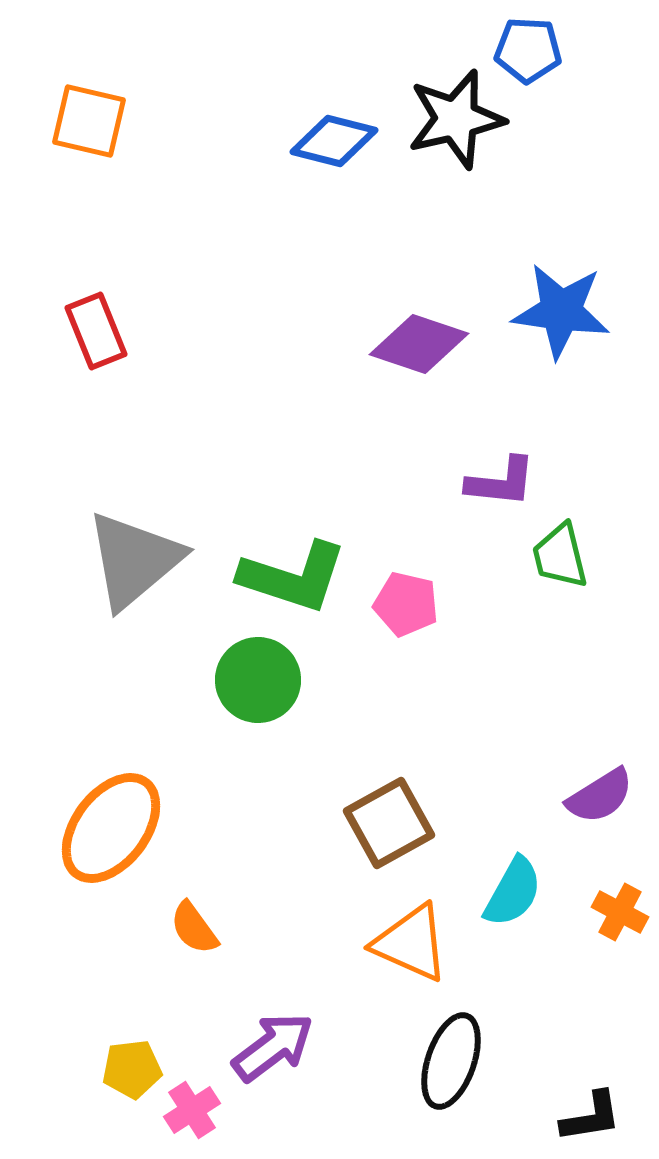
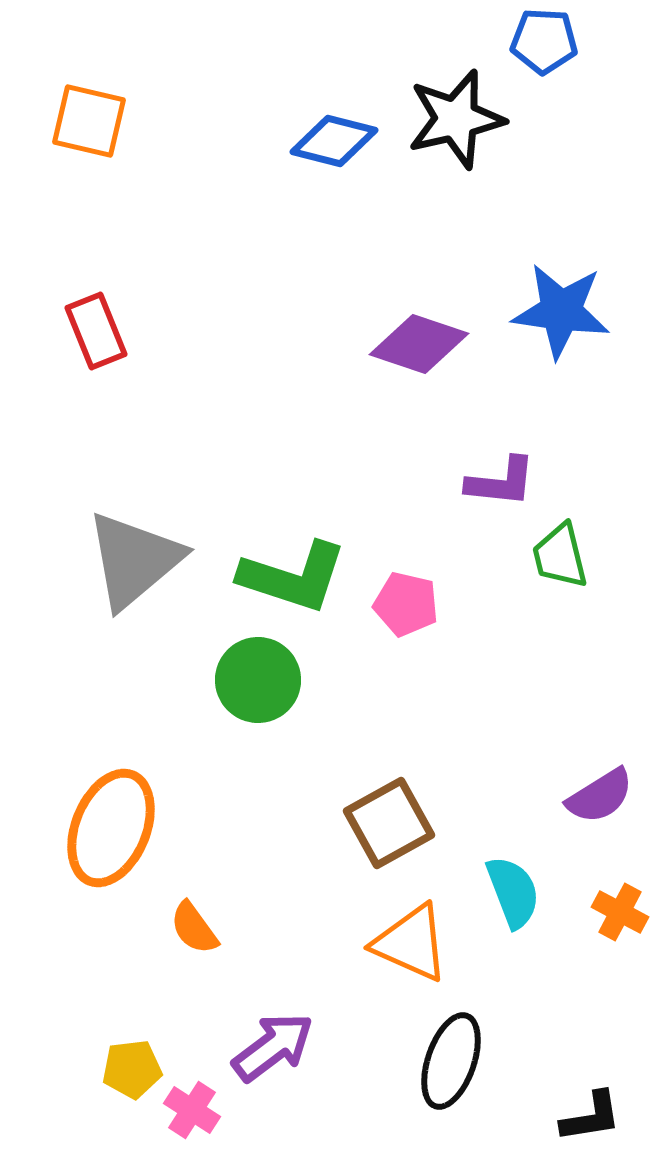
blue pentagon: moved 16 px right, 9 px up
orange ellipse: rotated 15 degrees counterclockwise
cyan semicircle: rotated 50 degrees counterclockwise
pink cross: rotated 24 degrees counterclockwise
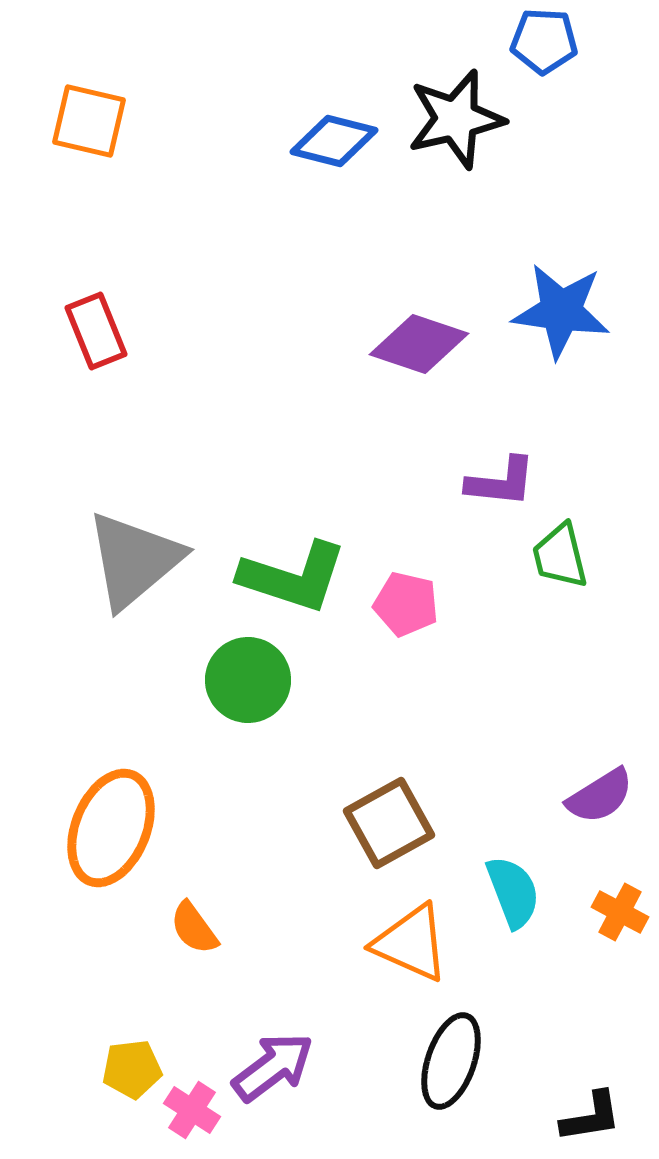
green circle: moved 10 px left
purple arrow: moved 20 px down
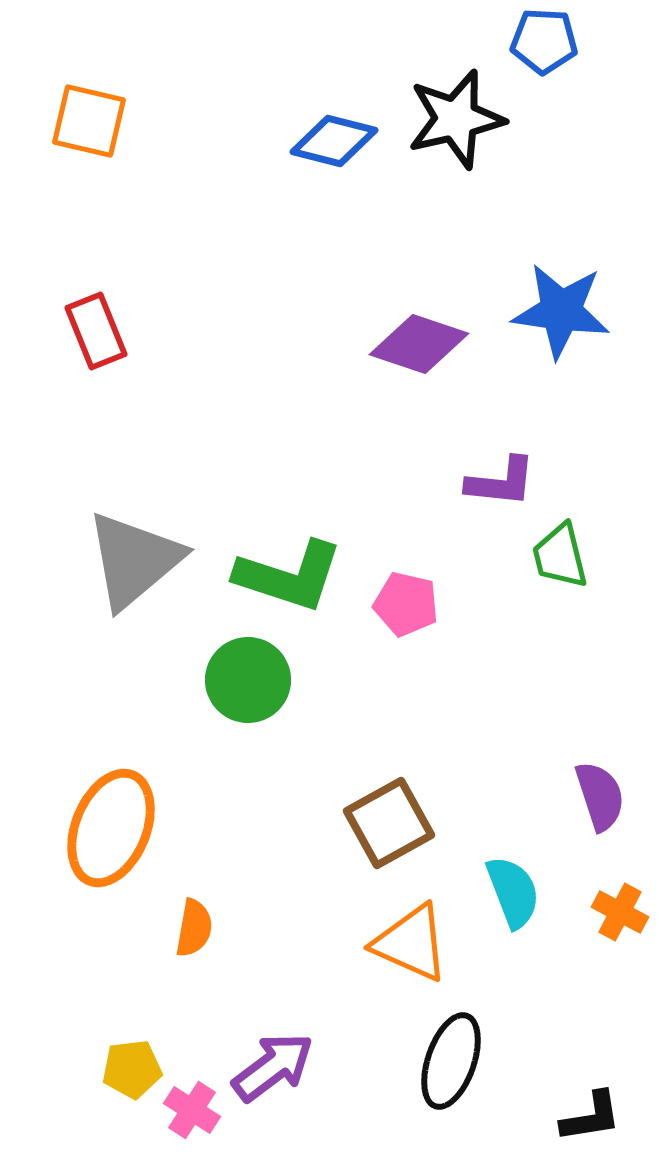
green L-shape: moved 4 px left, 1 px up
purple semicircle: rotated 76 degrees counterclockwise
orange semicircle: rotated 134 degrees counterclockwise
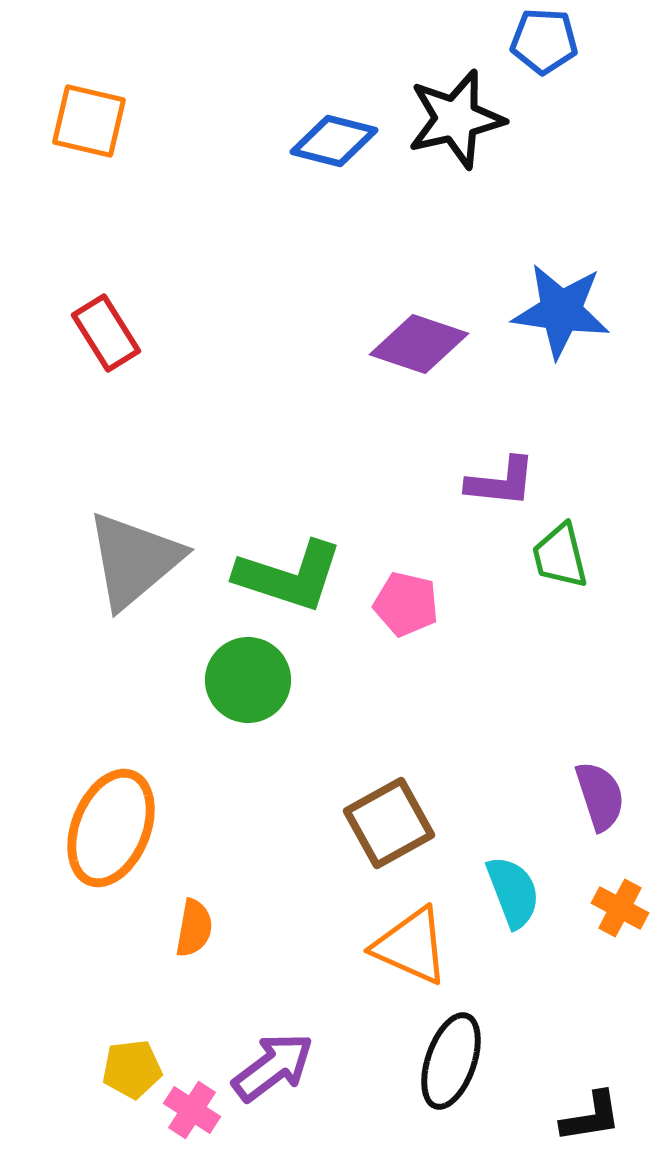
red rectangle: moved 10 px right, 2 px down; rotated 10 degrees counterclockwise
orange cross: moved 4 px up
orange triangle: moved 3 px down
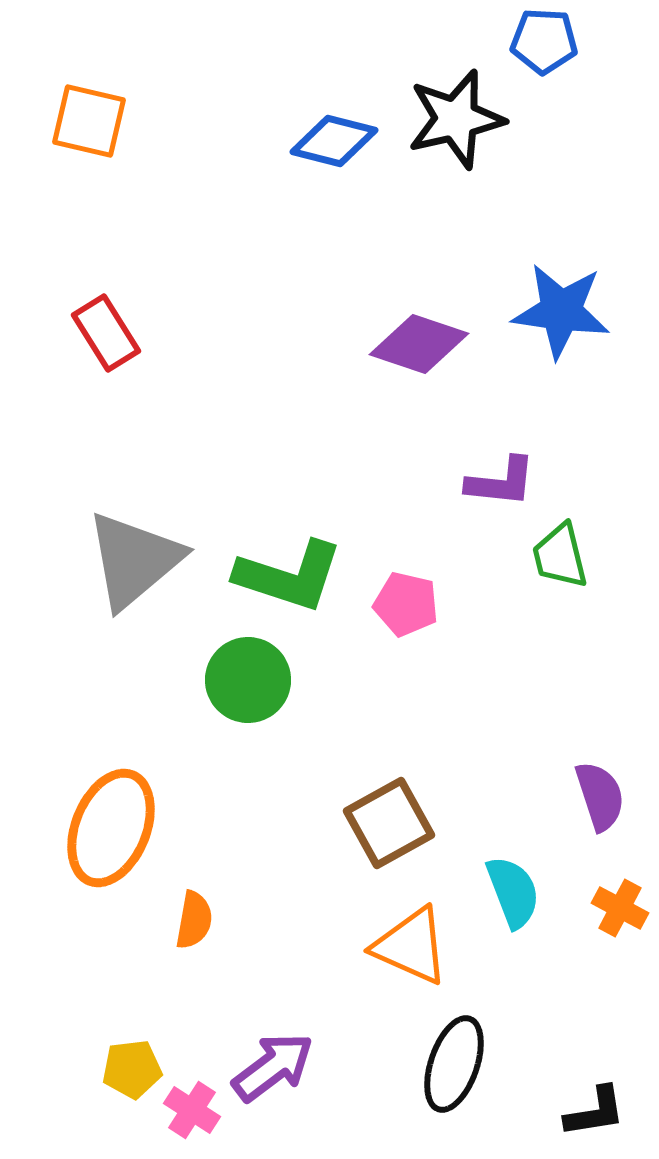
orange semicircle: moved 8 px up
black ellipse: moved 3 px right, 3 px down
black L-shape: moved 4 px right, 5 px up
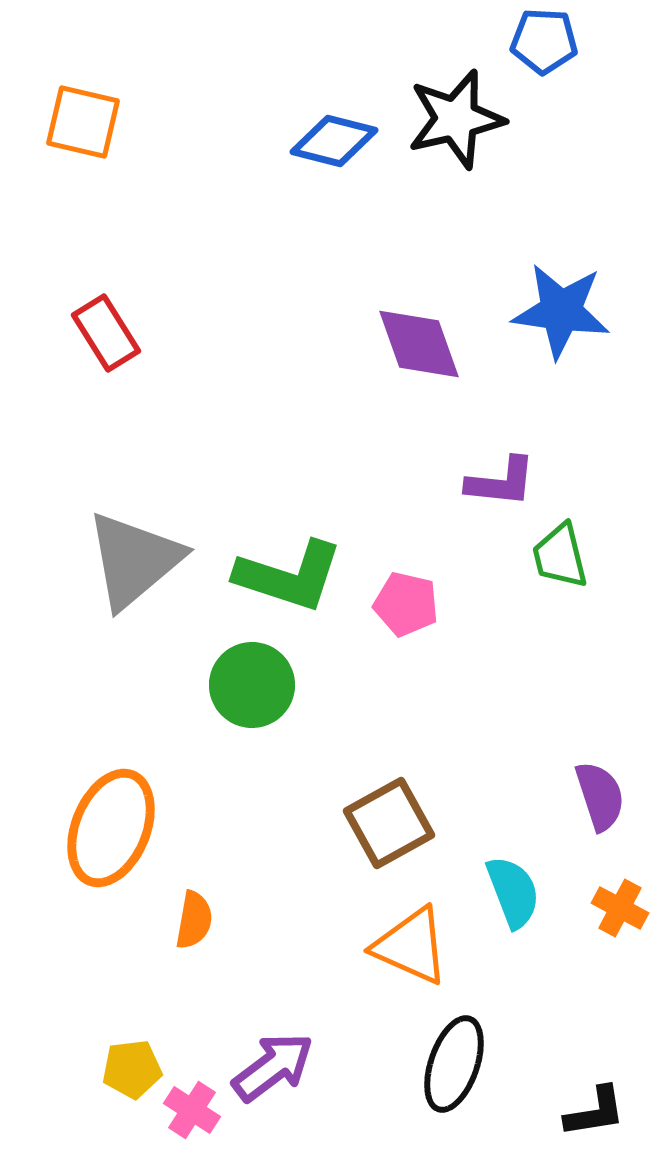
orange square: moved 6 px left, 1 px down
purple diamond: rotated 52 degrees clockwise
green circle: moved 4 px right, 5 px down
